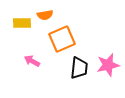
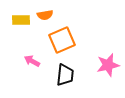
yellow rectangle: moved 1 px left, 3 px up
orange square: moved 1 px down
black trapezoid: moved 14 px left, 7 px down
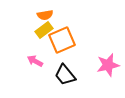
yellow rectangle: moved 23 px right, 10 px down; rotated 36 degrees counterclockwise
pink arrow: moved 3 px right
black trapezoid: rotated 135 degrees clockwise
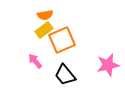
pink arrow: rotated 21 degrees clockwise
